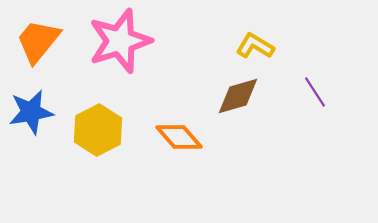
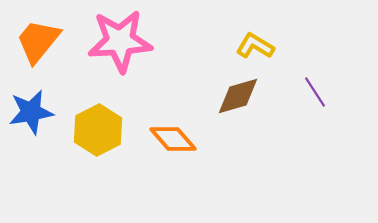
pink star: rotated 14 degrees clockwise
orange diamond: moved 6 px left, 2 px down
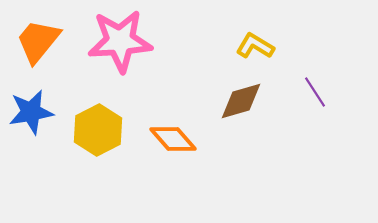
brown diamond: moved 3 px right, 5 px down
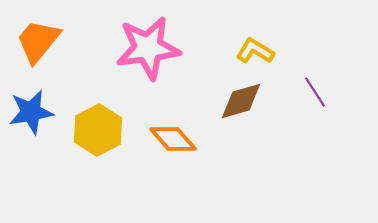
pink star: moved 28 px right, 7 px down; rotated 4 degrees counterclockwise
yellow L-shape: moved 5 px down
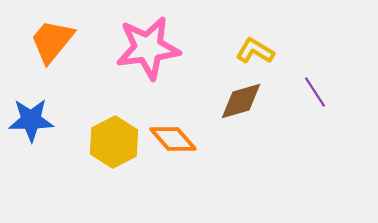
orange trapezoid: moved 14 px right
blue star: moved 8 px down; rotated 9 degrees clockwise
yellow hexagon: moved 16 px right, 12 px down
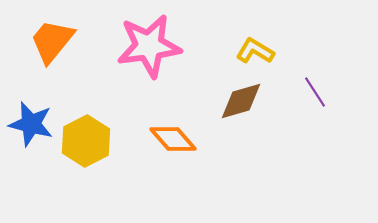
pink star: moved 1 px right, 2 px up
blue star: moved 4 px down; rotated 15 degrees clockwise
yellow hexagon: moved 28 px left, 1 px up
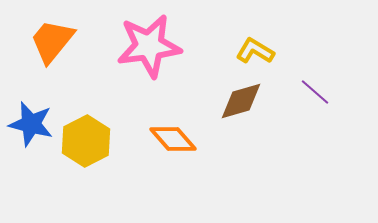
purple line: rotated 16 degrees counterclockwise
